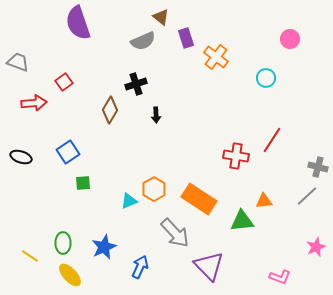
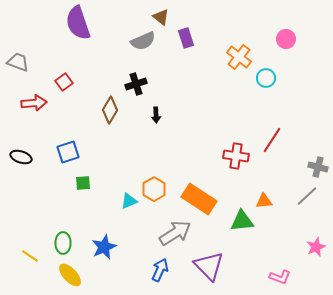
pink circle: moved 4 px left
orange cross: moved 23 px right
blue square: rotated 15 degrees clockwise
gray arrow: rotated 80 degrees counterclockwise
blue arrow: moved 20 px right, 3 px down
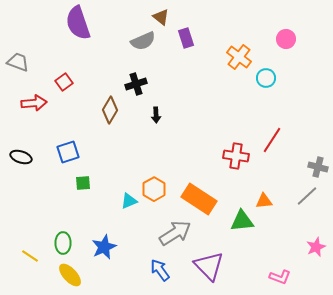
blue arrow: rotated 60 degrees counterclockwise
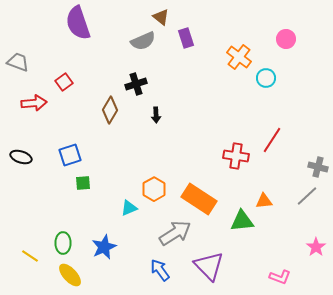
blue square: moved 2 px right, 3 px down
cyan triangle: moved 7 px down
pink star: rotated 12 degrees counterclockwise
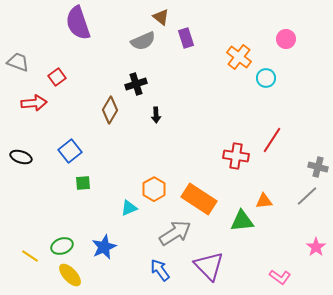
red square: moved 7 px left, 5 px up
blue square: moved 4 px up; rotated 20 degrees counterclockwise
green ellipse: moved 1 px left, 3 px down; rotated 70 degrees clockwise
pink L-shape: rotated 15 degrees clockwise
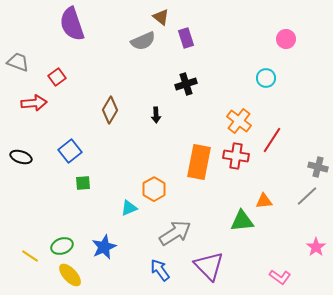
purple semicircle: moved 6 px left, 1 px down
orange cross: moved 64 px down
black cross: moved 50 px right
orange rectangle: moved 37 px up; rotated 68 degrees clockwise
